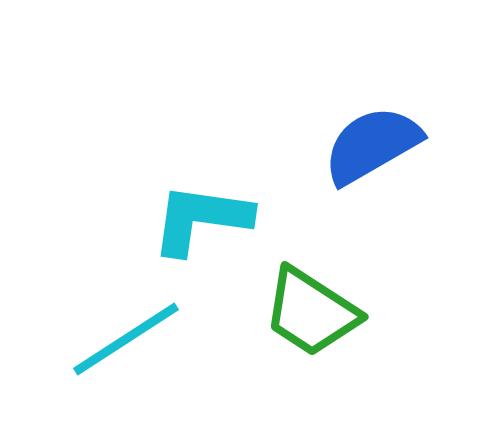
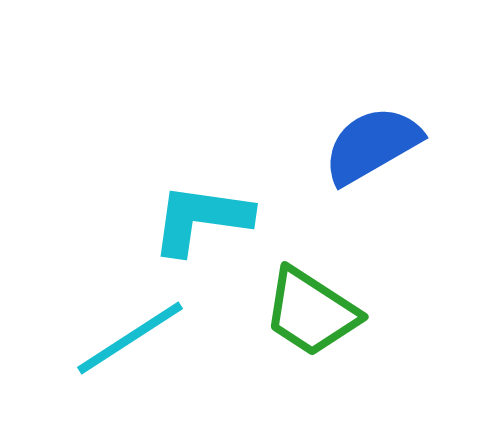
cyan line: moved 4 px right, 1 px up
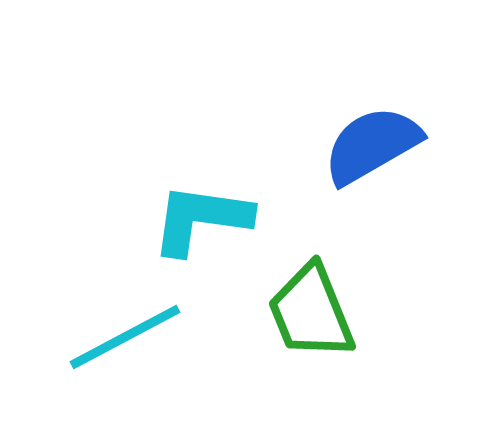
green trapezoid: rotated 35 degrees clockwise
cyan line: moved 5 px left, 1 px up; rotated 5 degrees clockwise
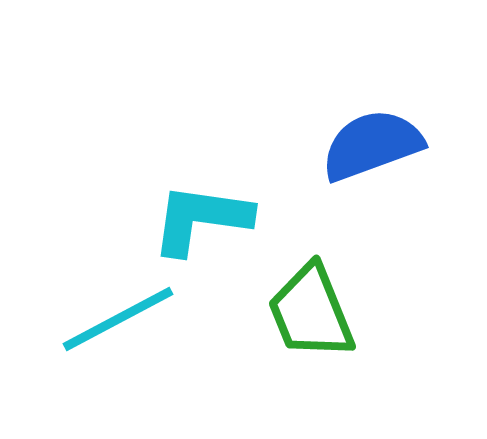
blue semicircle: rotated 10 degrees clockwise
cyan line: moved 7 px left, 18 px up
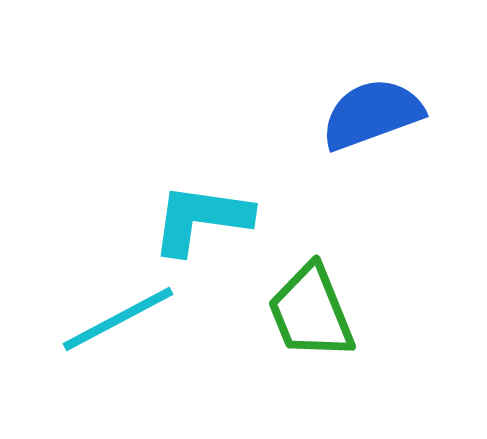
blue semicircle: moved 31 px up
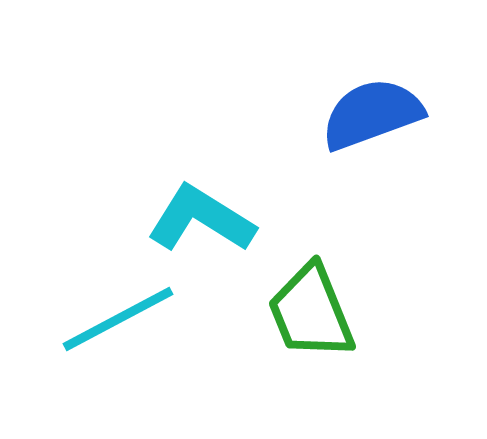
cyan L-shape: rotated 24 degrees clockwise
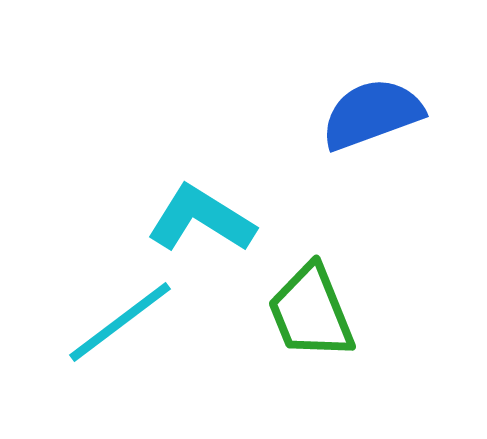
cyan line: moved 2 px right, 3 px down; rotated 9 degrees counterclockwise
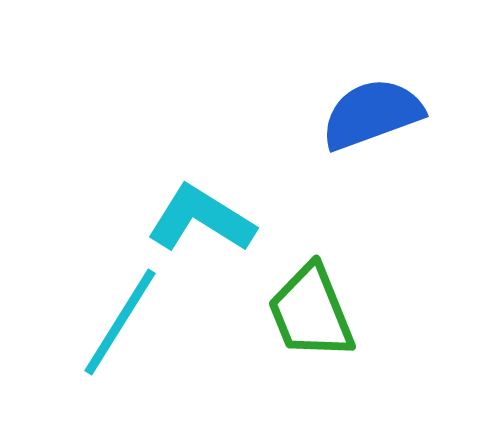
cyan line: rotated 21 degrees counterclockwise
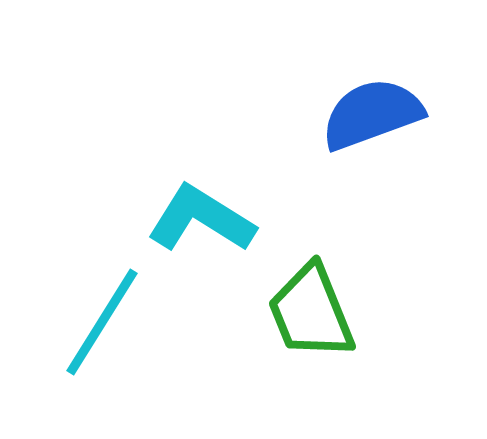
cyan line: moved 18 px left
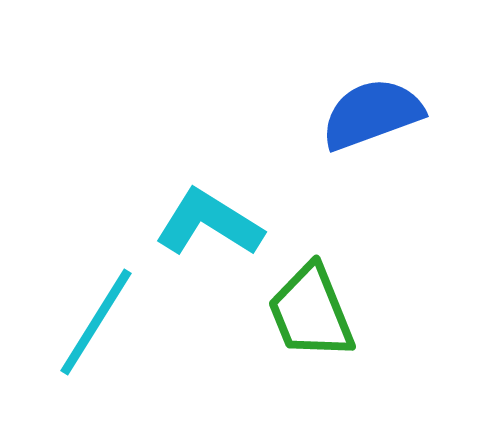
cyan L-shape: moved 8 px right, 4 px down
cyan line: moved 6 px left
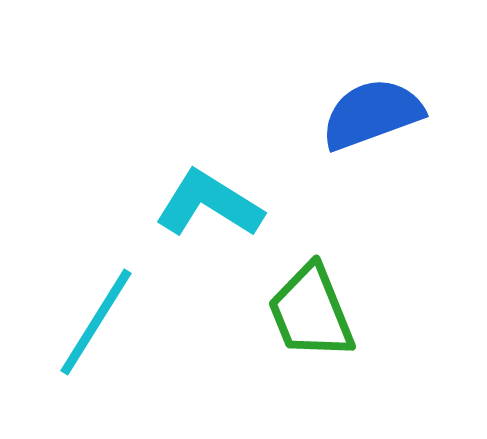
cyan L-shape: moved 19 px up
